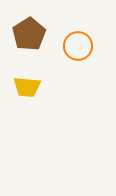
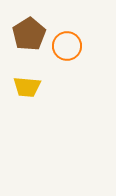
orange circle: moved 11 px left
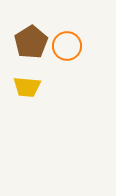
brown pentagon: moved 2 px right, 8 px down
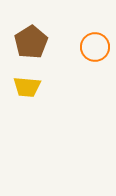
orange circle: moved 28 px right, 1 px down
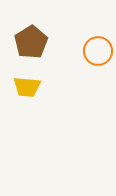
orange circle: moved 3 px right, 4 px down
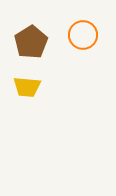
orange circle: moved 15 px left, 16 px up
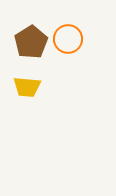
orange circle: moved 15 px left, 4 px down
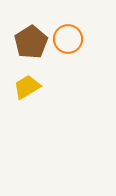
yellow trapezoid: rotated 144 degrees clockwise
